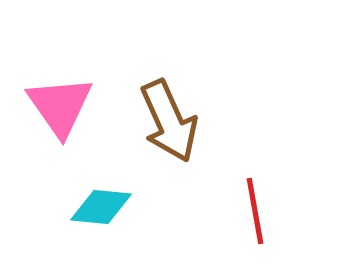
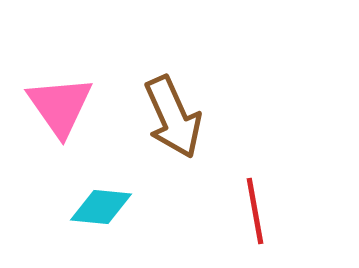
brown arrow: moved 4 px right, 4 px up
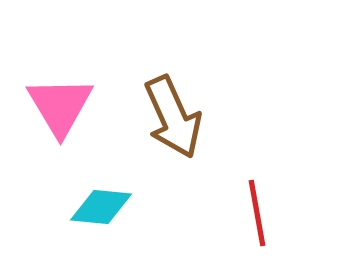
pink triangle: rotated 4 degrees clockwise
red line: moved 2 px right, 2 px down
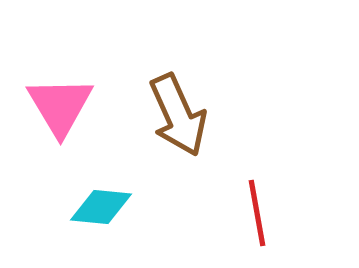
brown arrow: moved 5 px right, 2 px up
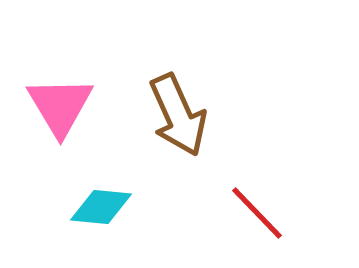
red line: rotated 34 degrees counterclockwise
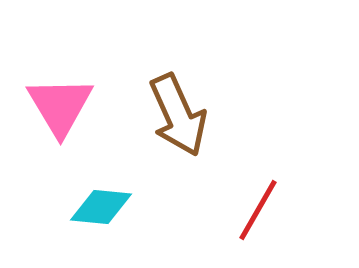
red line: moved 1 px right, 3 px up; rotated 74 degrees clockwise
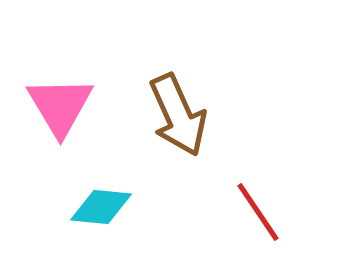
red line: moved 2 px down; rotated 64 degrees counterclockwise
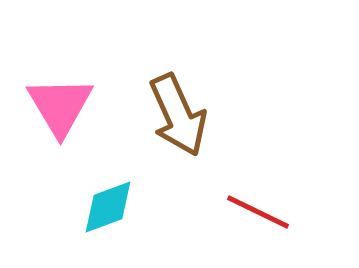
cyan diamond: moved 7 px right; rotated 26 degrees counterclockwise
red line: rotated 30 degrees counterclockwise
